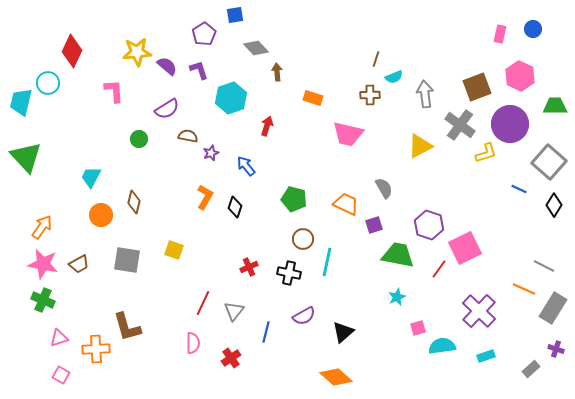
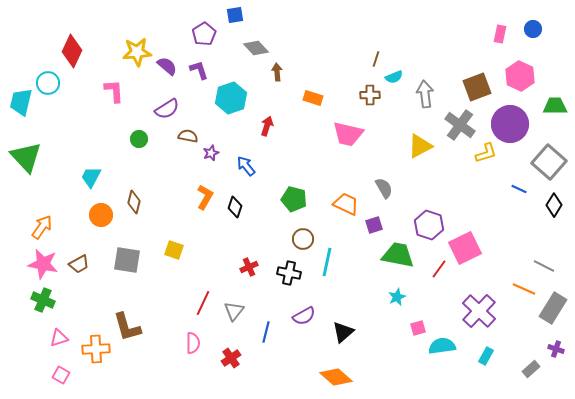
cyan rectangle at (486, 356): rotated 42 degrees counterclockwise
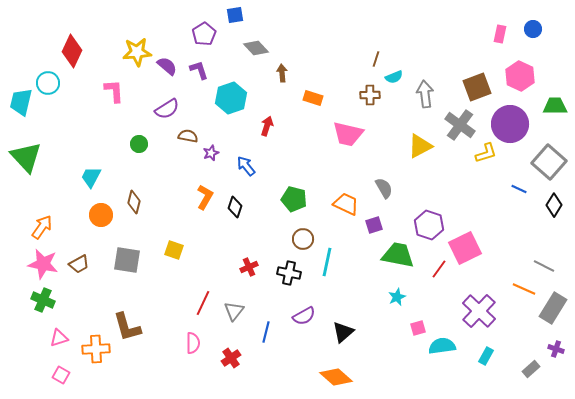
brown arrow at (277, 72): moved 5 px right, 1 px down
green circle at (139, 139): moved 5 px down
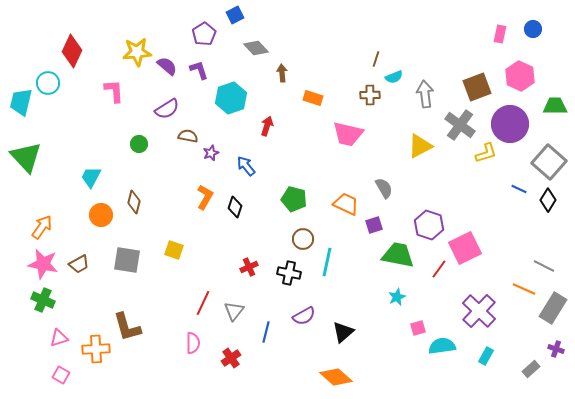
blue square at (235, 15): rotated 18 degrees counterclockwise
black diamond at (554, 205): moved 6 px left, 5 px up
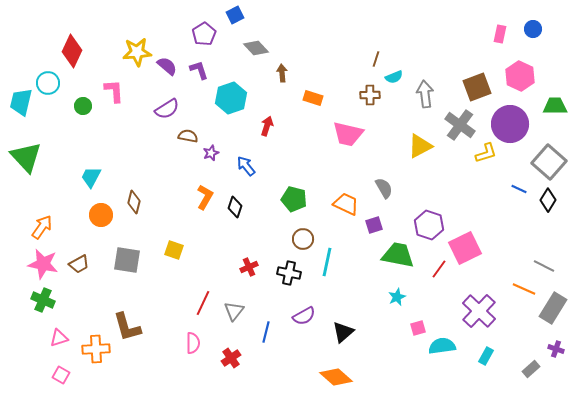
green circle at (139, 144): moved 56 px left, 38 px up
